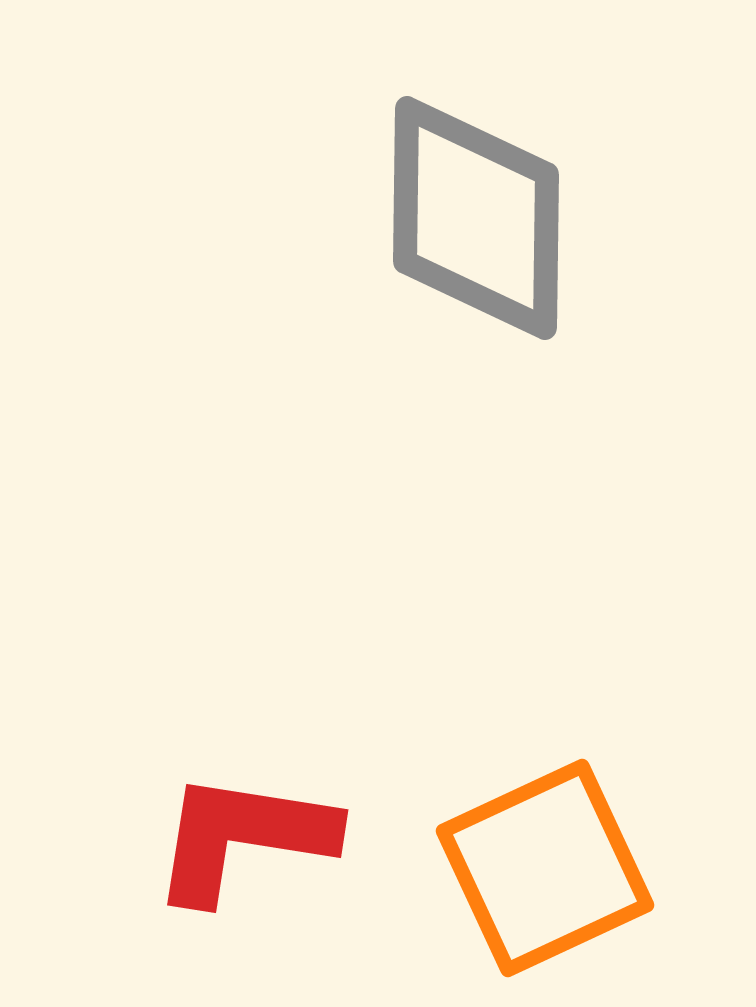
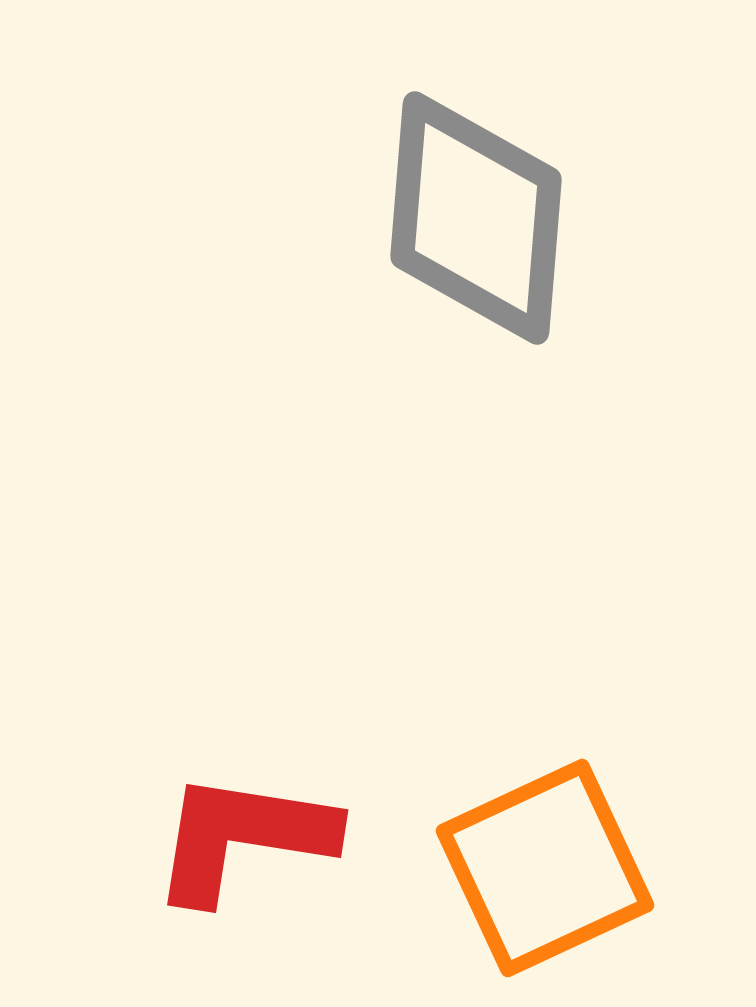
gray diamond: rotated 4 degrees clockwise
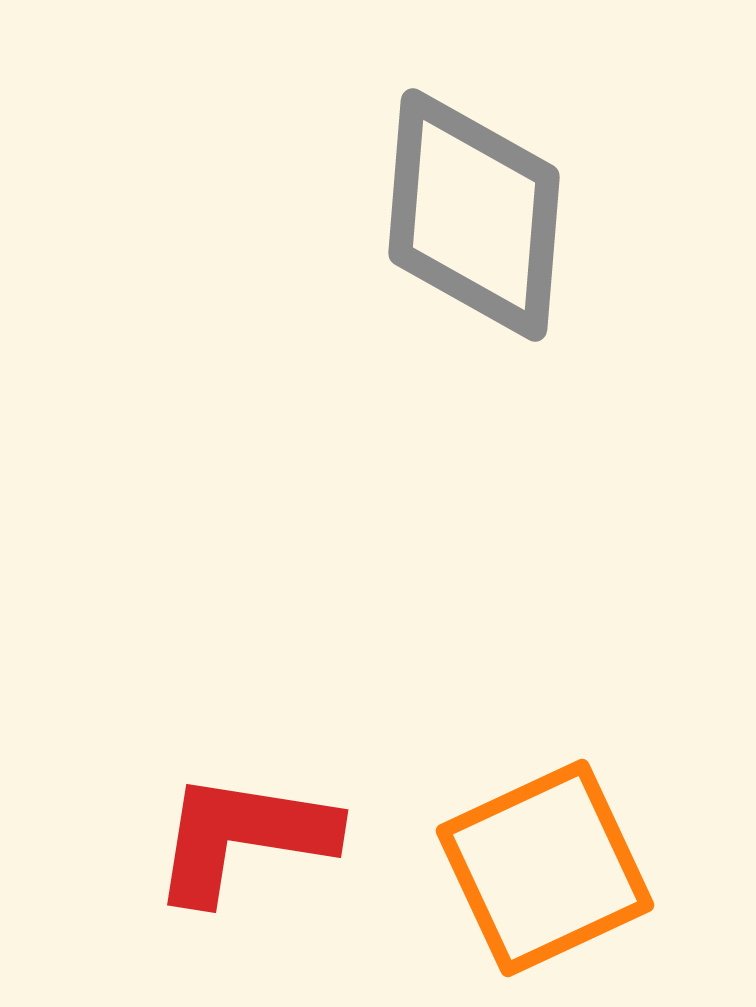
gray diamond: moved 2 px left, 3 px up
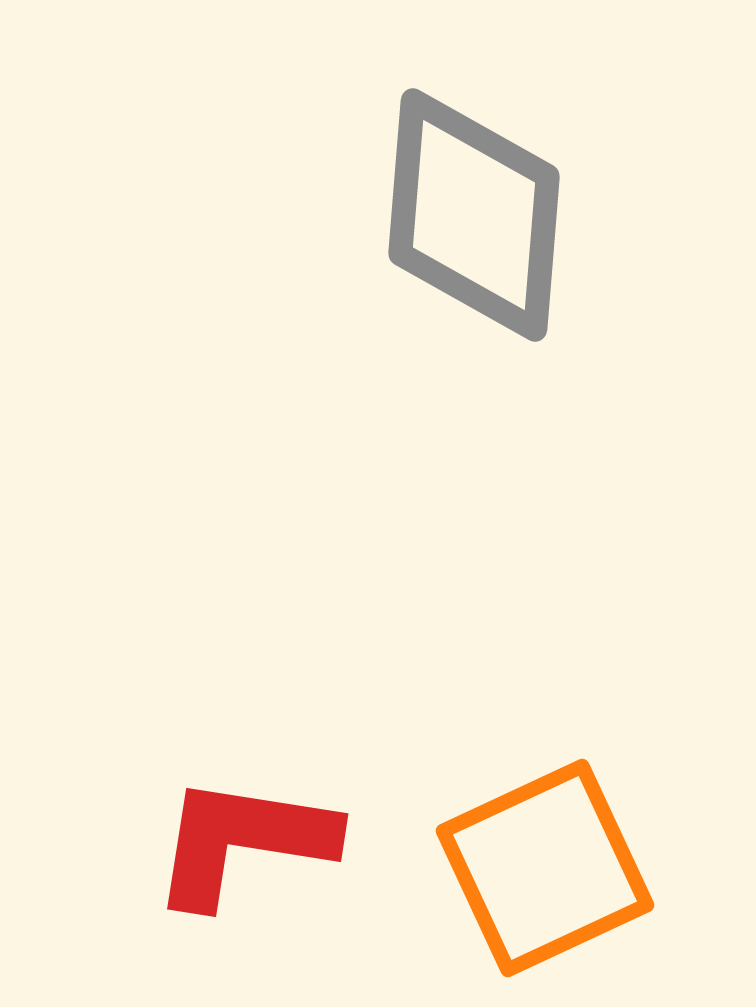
red L-shape: moved 4 px down
